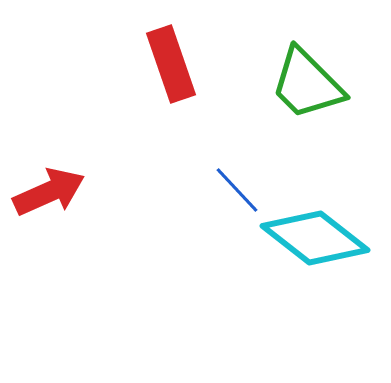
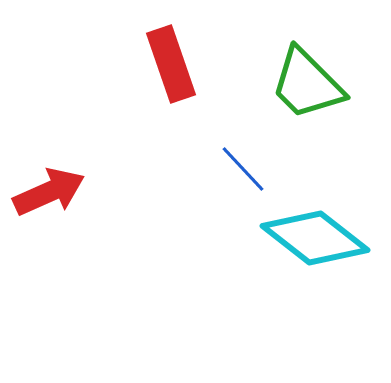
blue line: moved 6 px right, 21 px up
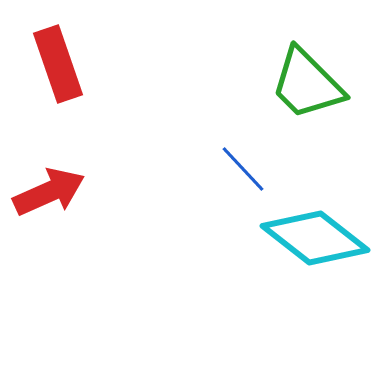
red rectangle: moved 113 px left
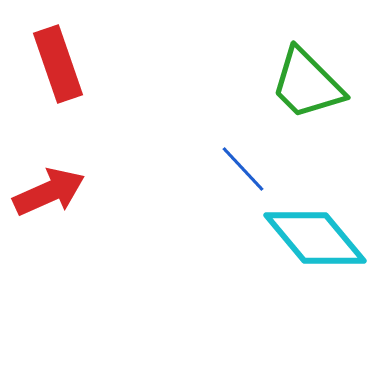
cyan diamond: rotated 12 degrees clockwise
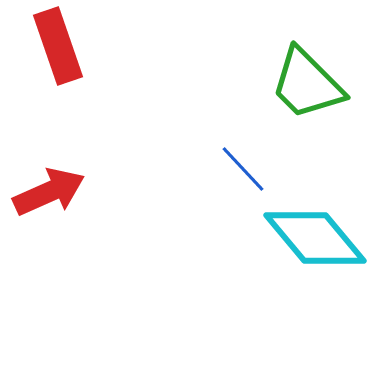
red rectangle: moved 18 px up
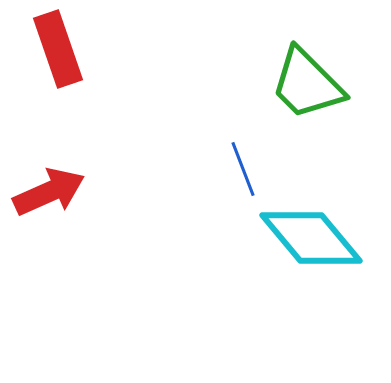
red rectangle: moved 3 px down
blue line: rotated 22 degrees clockwise
cyan diamond: moved 4 px left
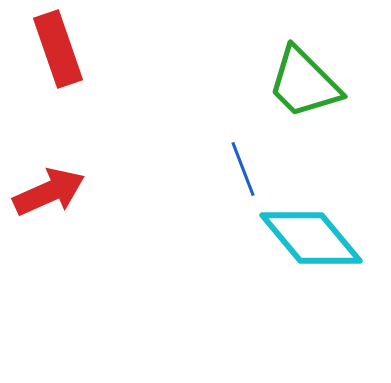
green trapezoid: moved 3 px left, 1 px up
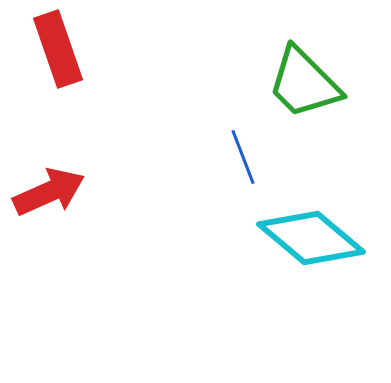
blue line: moved 12 px up
cyan diamond: rotated 10 degrees counterclockwise
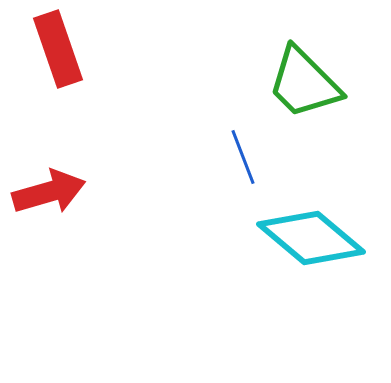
red arrow: rotated 8 degrees clockwise
